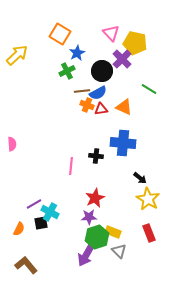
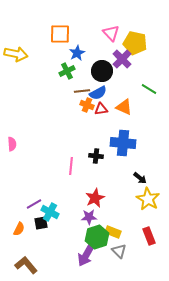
orange square: rotated 30 degrees counterclockwise
yellow arrow: moved 1 px left, 1 px up; rotated 55 degrees clockwise
red rectangle: moved 3 px down
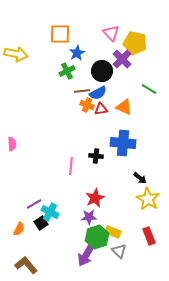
black square: rotated 24 degrees counterclockwise
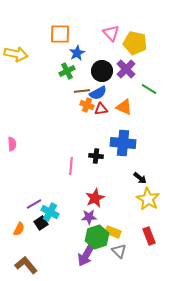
purple cross: moved 4 px right, 10 px down
